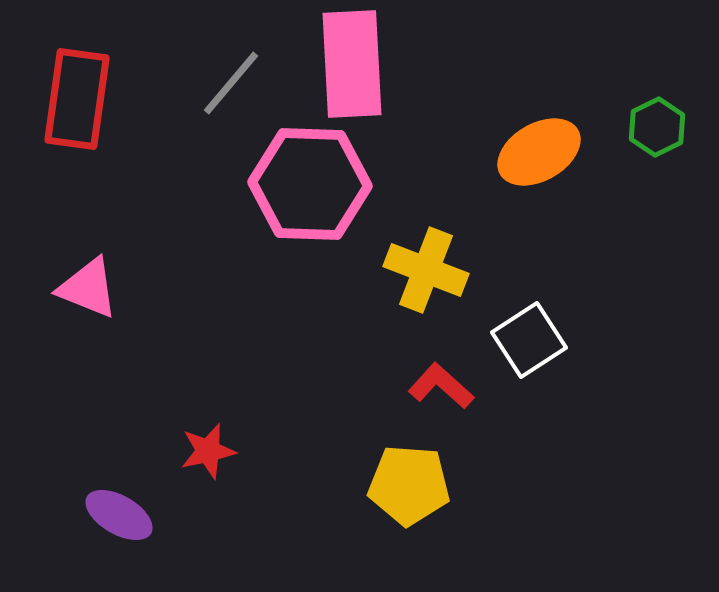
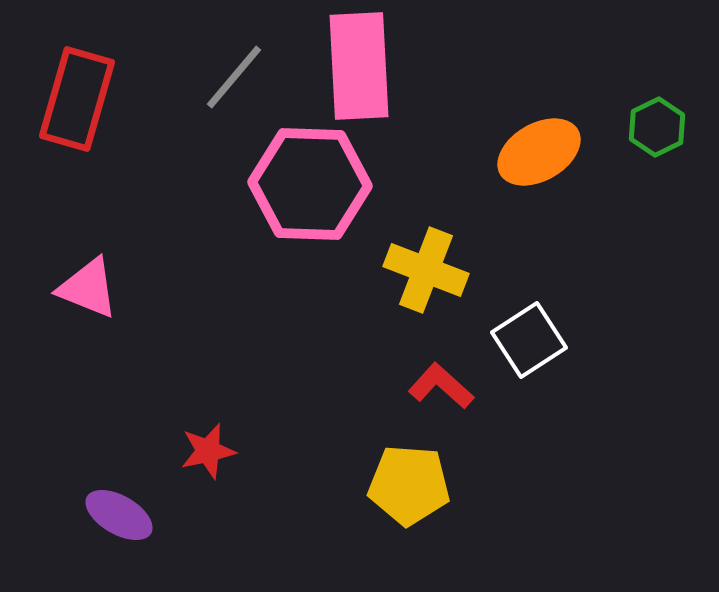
pink rectangle: moved 7 px right, 2 px down
gray line: moved 3 px right, 6 px up
red rectangle: rotated 8 degrees clockwise
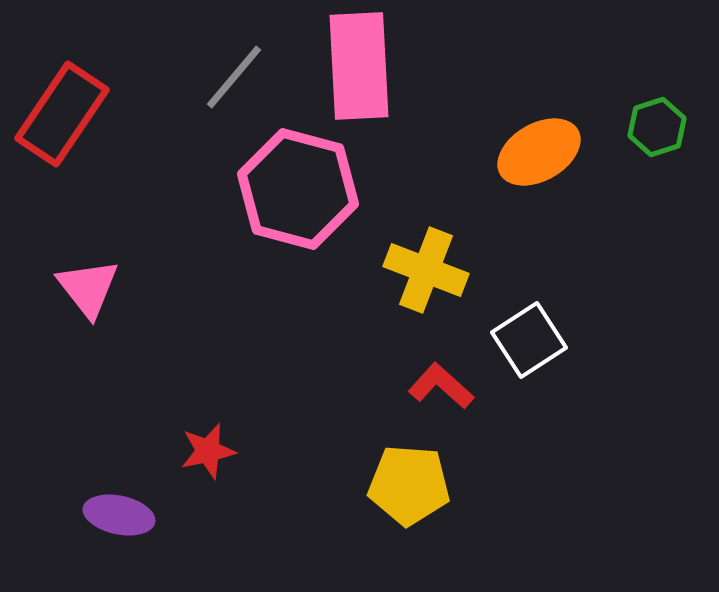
red rectangle: moved 15 px left, 15 px down; rotated 18 degrees clockwise
green hexagon: rotated 8 degrees clockwise
pink hexagon: moved 12 px left, 5 px down; rotated 13 degrees clockwise
pink triangle: rotated 30 degrees clockwise
purple ellipse: rotated 18 degrees counterclockwise
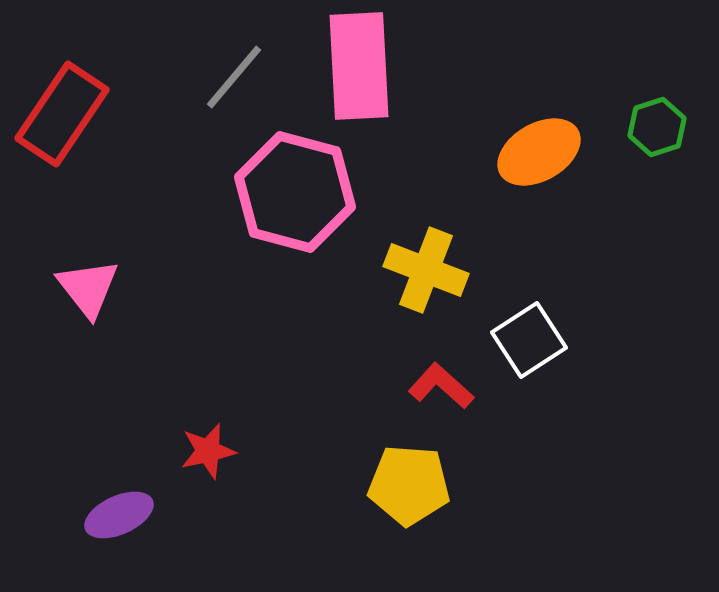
pink hexagon: moved 3 px left, 3 px down
purple ellipse: rotated 36 degrees counterclockwise
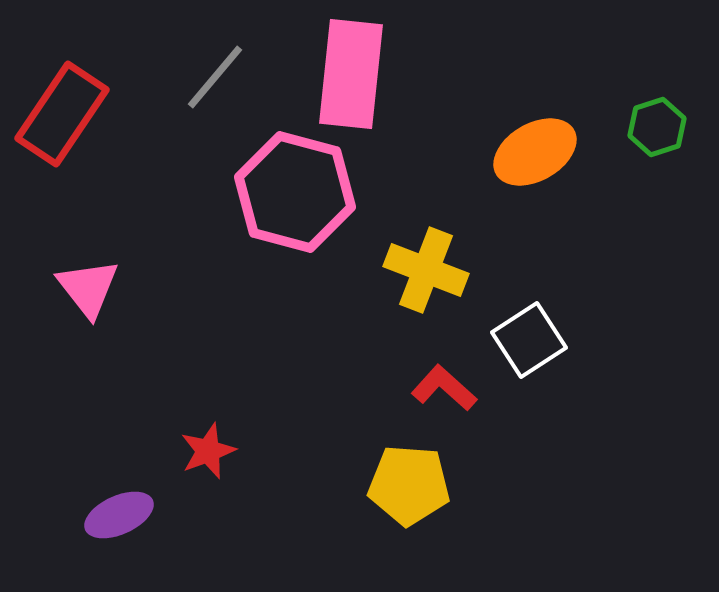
pink rectangle: moved 8 px left, 8 px down; rotated 9 degrees clockwise
gray line: moved 19 px left
orange ellipse: moved 4 px left
red L-shape: moved 3 px right, 2 px down
red star: rotated 8 degrees counterclockwise
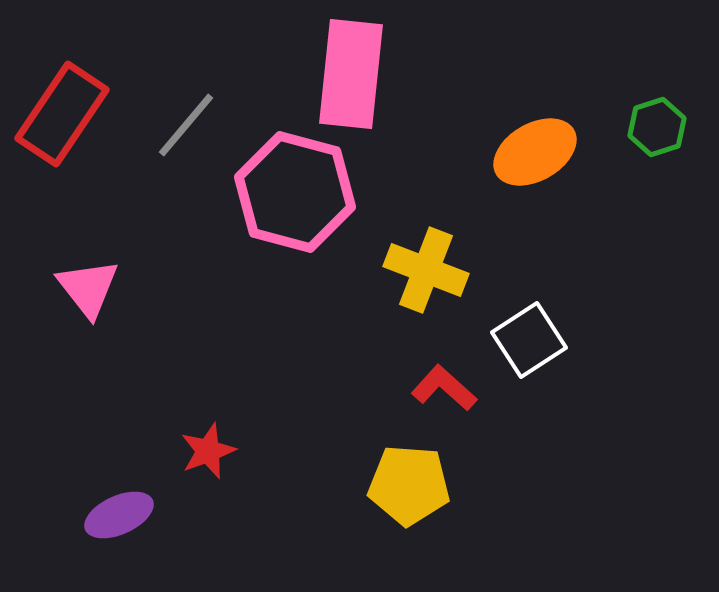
gray line: moved 29 px left, 48 px down
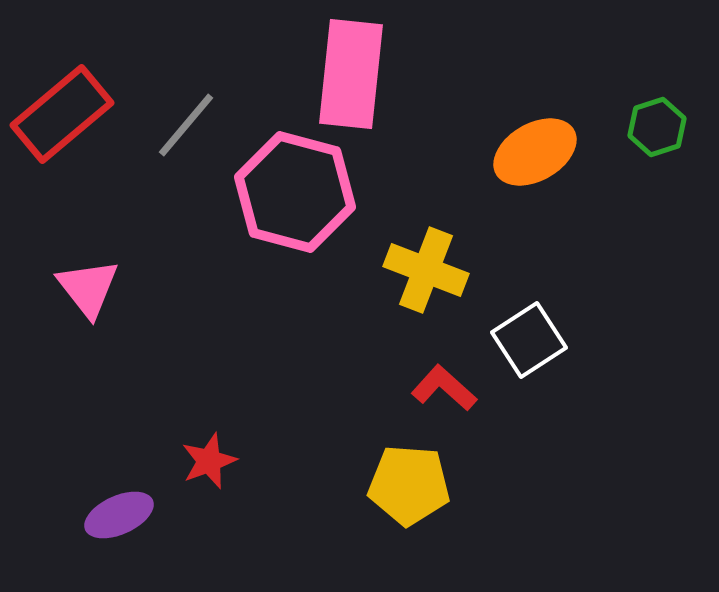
red rectangle: rotated 16 degrees clockwise
red star: moved 1 px right, 10 px down
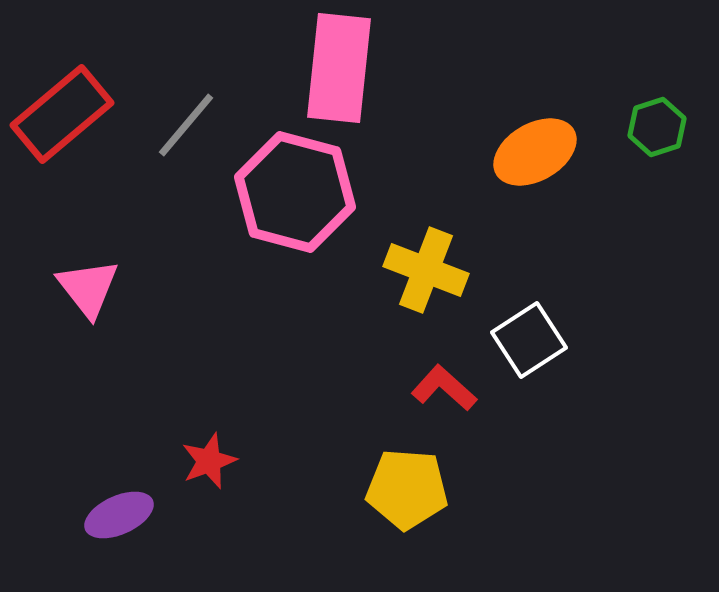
pink rectangle: moved 12 px left, 6 px up
yellow pentagon: moved 2 px left, 4 px down
